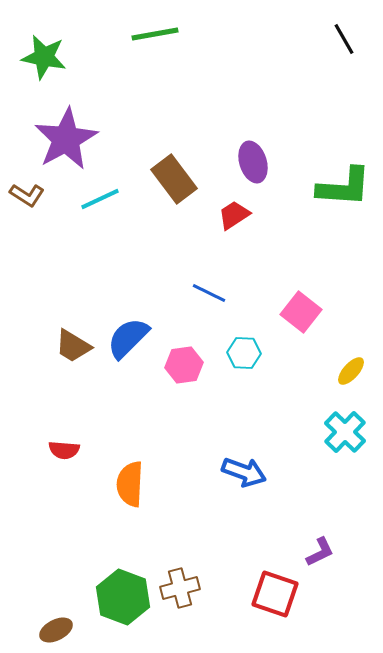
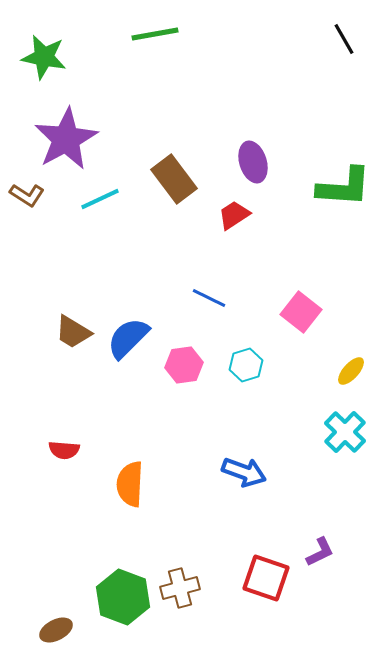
blue line: moved 5 px down
brown trapezoid: moved 14 px up
cyan hexagon: moved 2 px right, 12 px down; rotated 20 degrees counterclockwise
red square: moved 9 px left, 16 px up
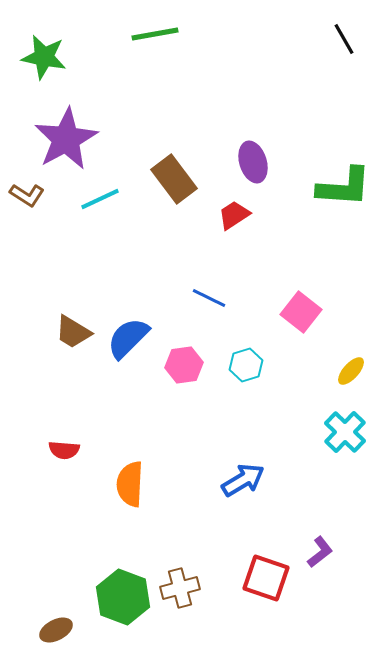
blue arrow: moved 1 px left, 8 px down; rotated 51 degrees counterclockwise
purple L-shape: rotated 12 degrees counterclockwise
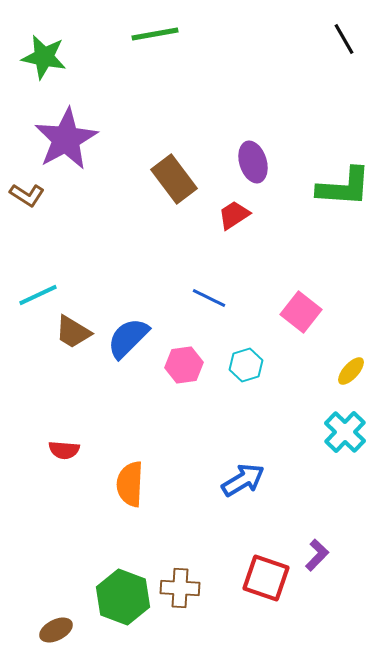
cyan line: moved 62 px left, 96 px down
purple L-shape: moved 3 px left, 3 px down; rotated 8 degrees counterclockwise
brown cross: rotated 18 degrees clockwise
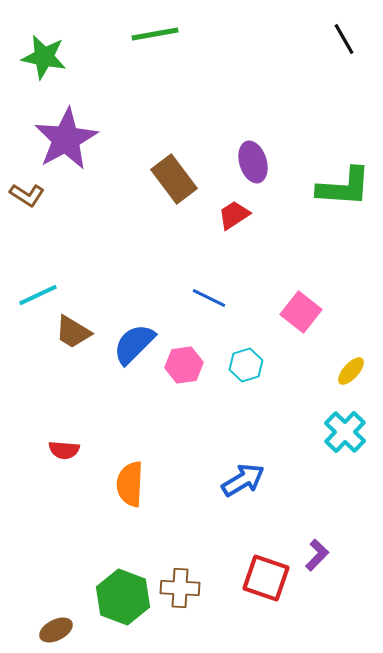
blue semicircle: moved 6 px right, 6 px down
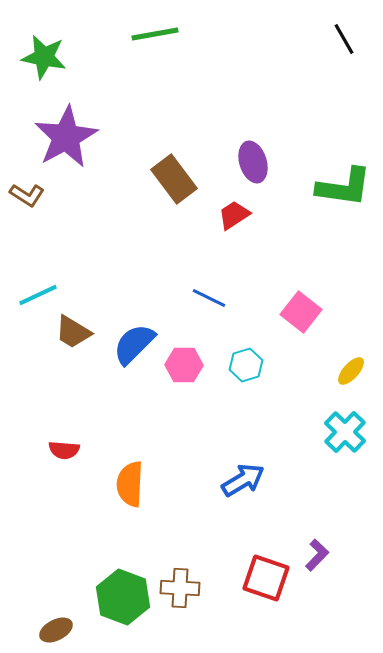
purple star: moved 2 px up
green L-shape: rotated 4 degrees clockwise
pink hexagon: rotated 9 degrees clockwise
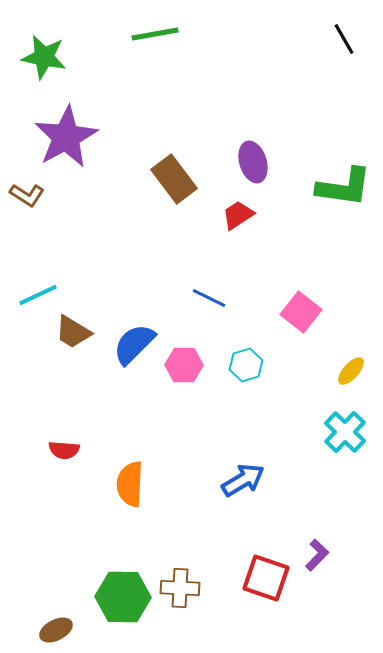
red trapezoid: moved 4 px right
green hexagon: rotated 20 degrees counterclockwise
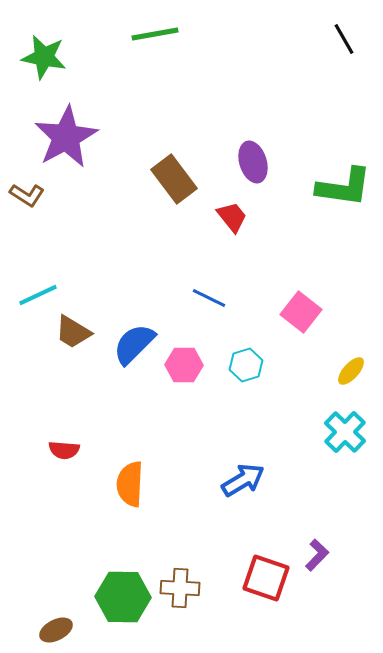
red trapezoid: moved 6 px left, 2 px down; rotated 84 degrees clockwise
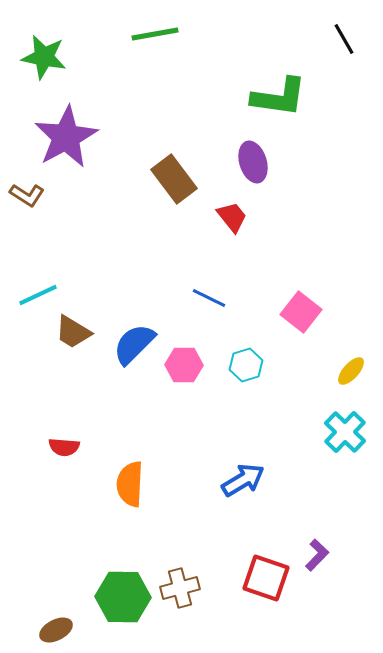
green L-shape: moved 65 px left, 90 px up
red semicircle: moved 3 px up
brown cross: rotated 18 degrees counterclockwise
